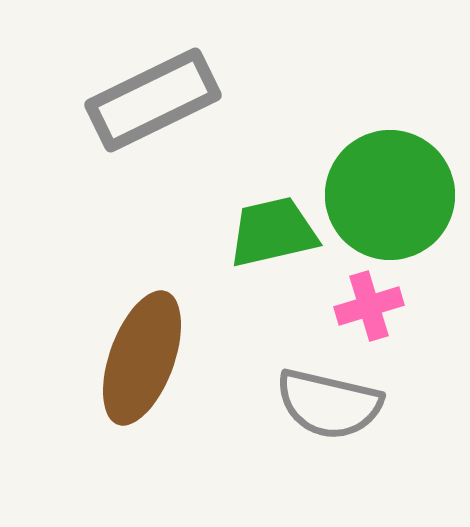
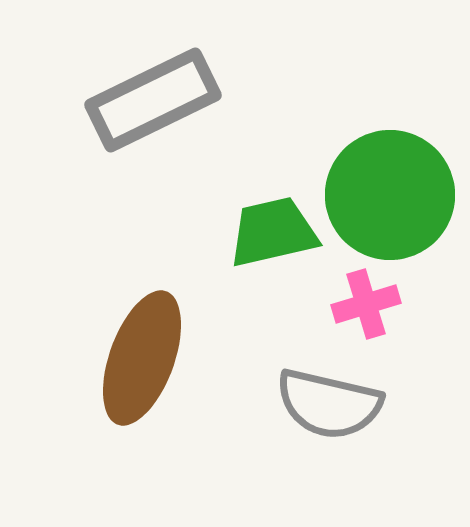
pink cross: moved 3 px left, 2 px up
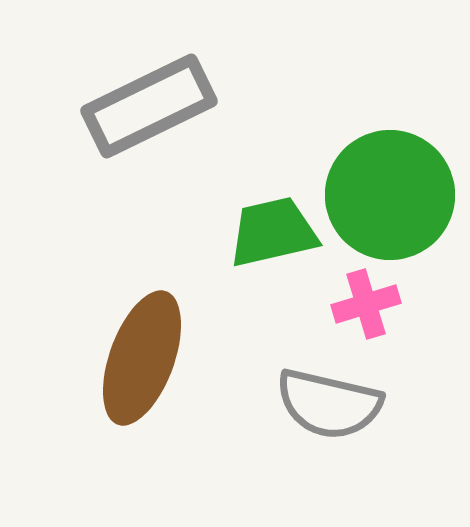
gray rectangle: moved 4 px left, 6 px down
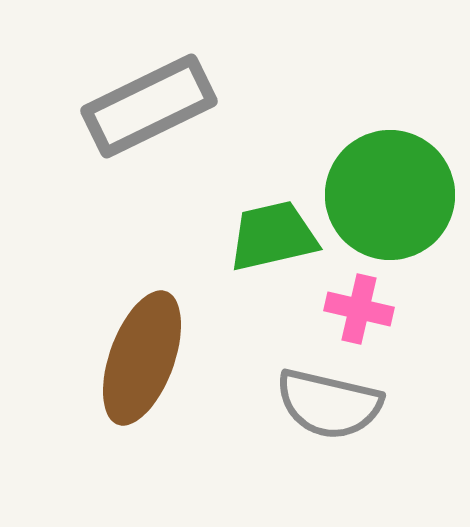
green trapezoid: moved 4 px down
pink cross: moved 7 px left, 5 px down; rotated 30 degrees clockwise
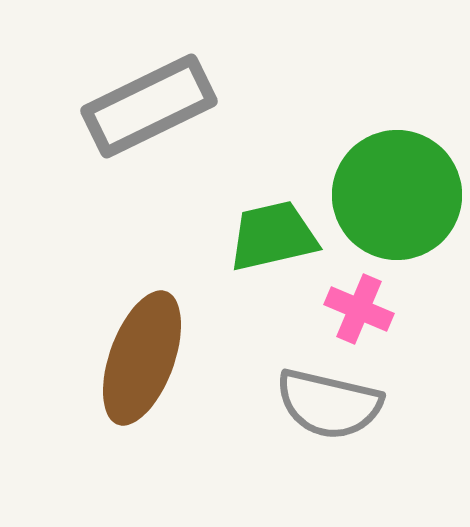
green circle: moved 7 px right
pink cross: rotated 10 degrees clockwise
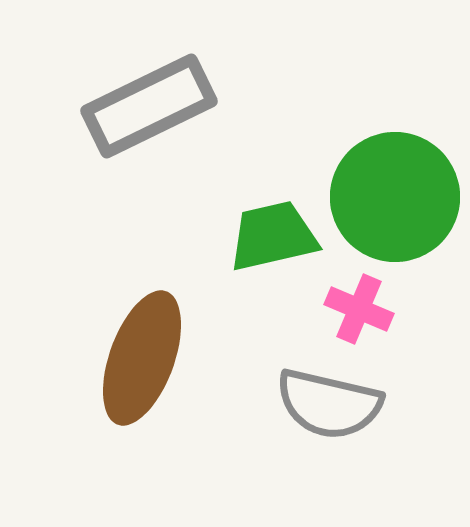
green circle: moved 2 px left, 2 px down
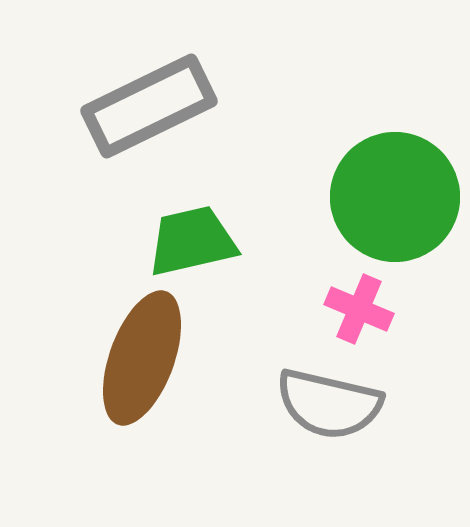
green trapezoid: moved 81 px left, 5 px down
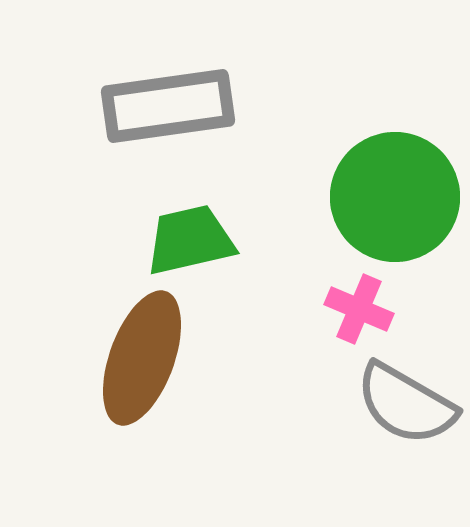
gray rectangle: moved 19 px right; rotated 18 degrees clockwise
green trapezoid: moved 2 px left, 1 px up
gray semicircle: moved 77 px right; rotated 17 degrees clockwise
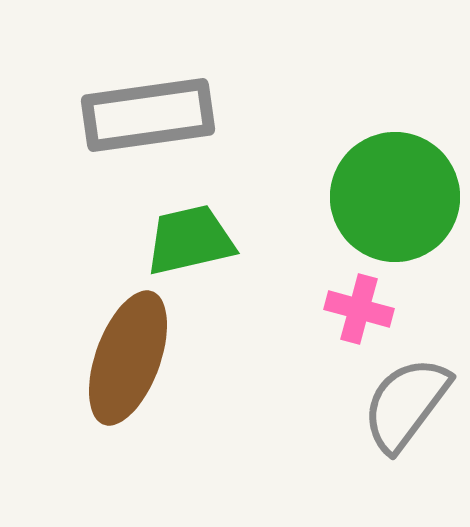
gray rectangle: moved 20 px left, 9 px down
pink cross: rotated 8 degrees counterclockwise
brown ellipse: moved 14 px left
gray semicircle: rotated 97 degrees clockwise
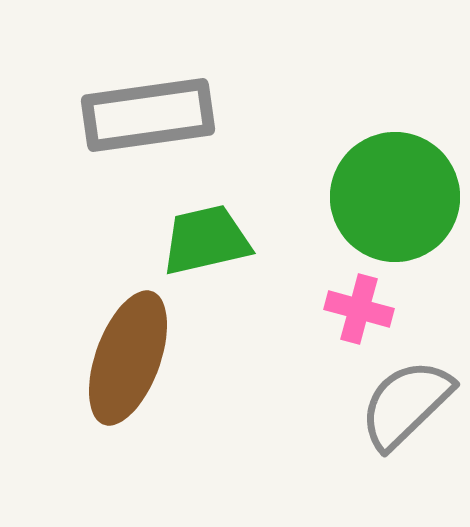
green trapezoid: moved 16 px right
gray semicircle: rotated 9 degrees clockwise
